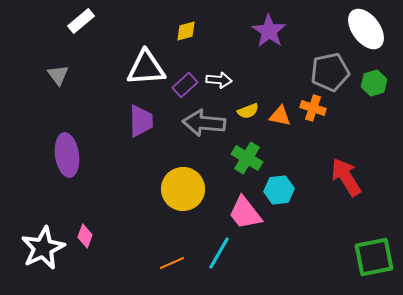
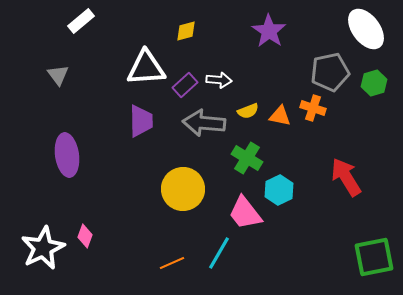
cyan hexagon: rotated 20 degrees counterclockwise
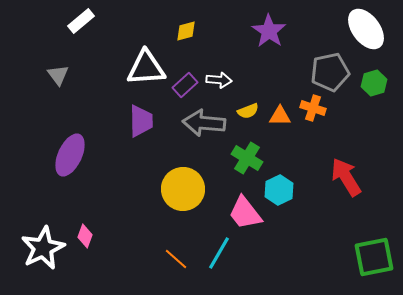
orange triangle: rotated 10 degrees counterclockwise
purple ellipse: moved 3 px right; rotated 33 degrees clockwise
orange line: moved 4 px right, 4 px up; rotated 65 degrees clockwise
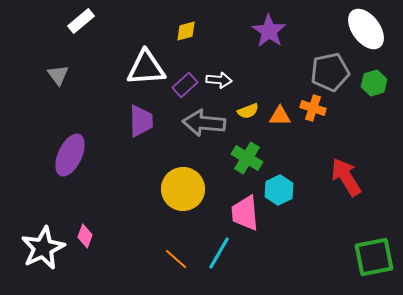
pink trapezoid: rotated 33 degrees clockwise
